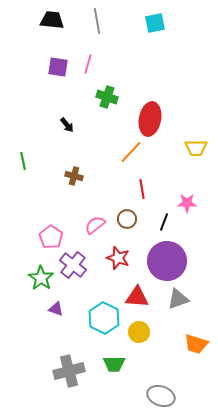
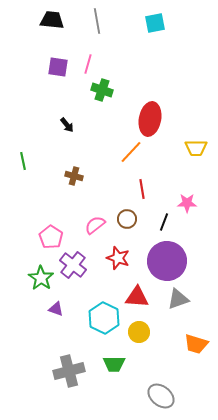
green cross: moved 5 px left, 7 px up
gray ellipse: rotated 20 degrees clockwise
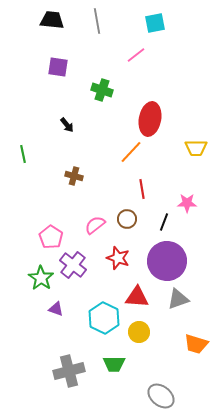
pink line: moved 48 px right, 9 px up; rotated 36 degrees clockwise
green line: moved 7 px up
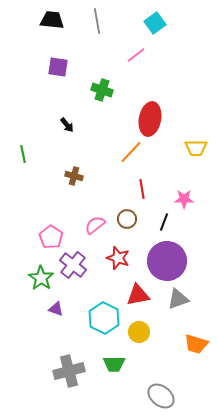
cyan square: rotated 25 degrees counterclockwise
pink star: moved 3 px left, 4 px up
red triangle: moved 1 px right, 2 px up; rotated 15 degrees counterclockwise
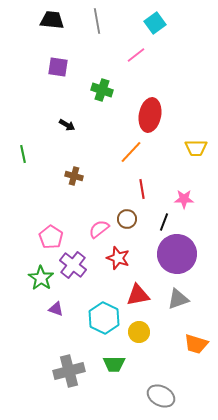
red ellipse: moved 4 px up
black arrow: rotated 21 degrees counterclockwise
pink semicircle: moved 4 px right, 4 px down
purple circle: moved 10 px right, 7 px up
gray ellipse: rotated 12 degrees counterclockwise
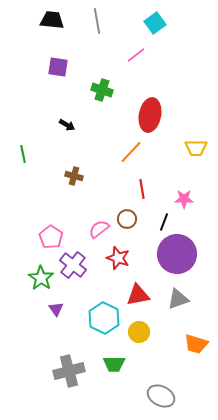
purple triangle: rotated 35 degrees clockwise
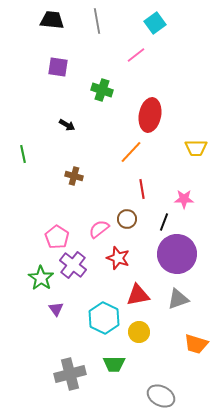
pink pentagon: moved 6 px right
gray cross: moved 1 px right, 3 px down
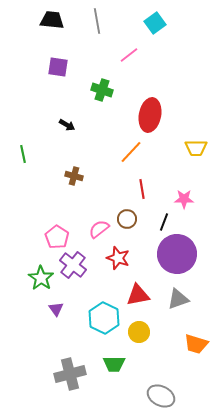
pink line: moved 7 px left
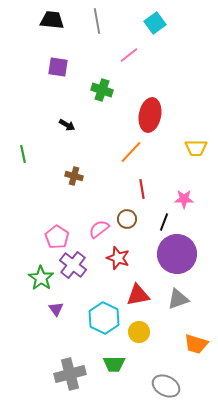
gray ellipse: moved 5 px right, 10 px up
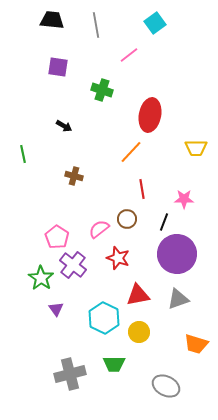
gray line: moved 1 px left, 4 px down
black arrow: moved 3 px left, 1 px down
